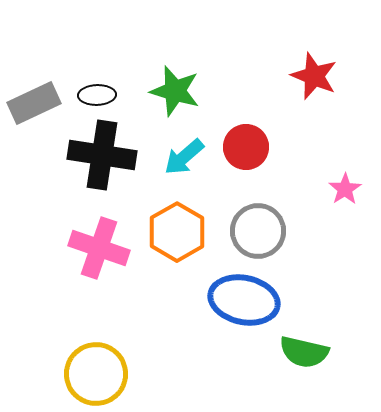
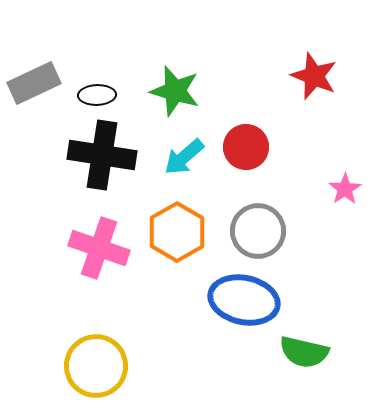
gray rectangle: moved 20 px up
yellow circle: moved 8 px up
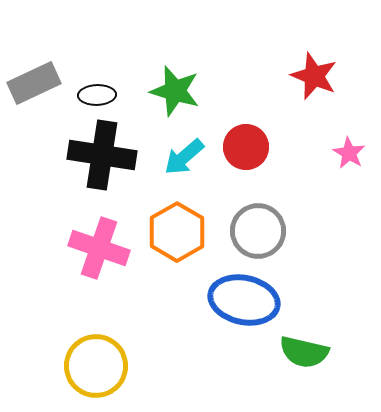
pink star: moved 4 px right, 36 px up; rotated 8 degrees counterclockwise
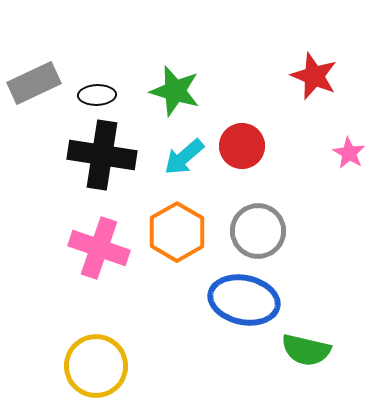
red circle: moved 4 px left, 1 px up
green semicircle: moved 2 px right, 2 px up
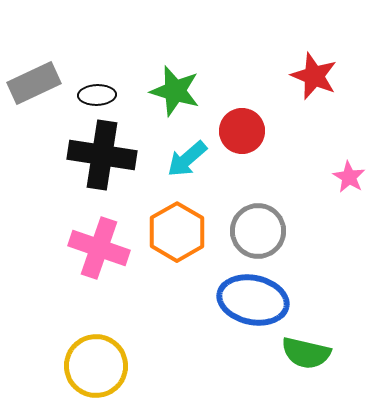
red circle: moved 15 px up
pink star: moved 24 px down
cyan arrow: moved 3 px right, 2 px down
blue ellipse: moved 9 px right
green semicircle: moved 3 px down
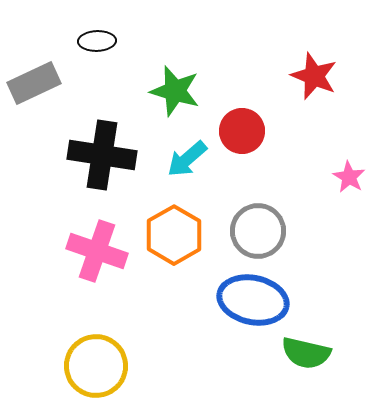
black ellipse: moved 54 px up
orange hexagon: moved 3 px left, 3 px down
pink cross: moved 2 px left, 3 px down
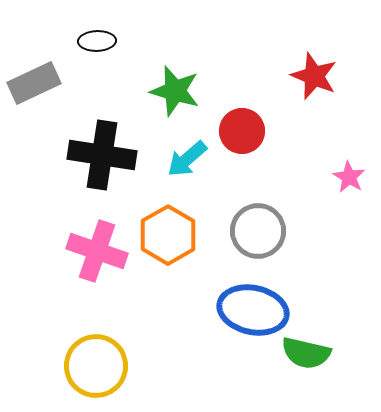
orange hexagon: moved 6 px left
blue ellipse: moved 10 px down
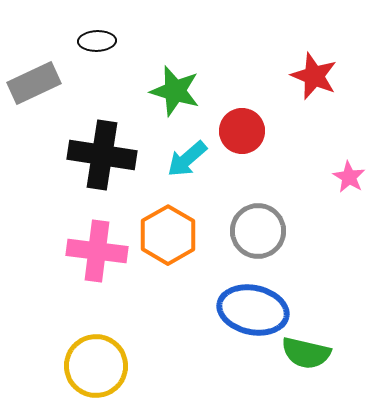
pink cross: rotated 12 degrees counterclockwise
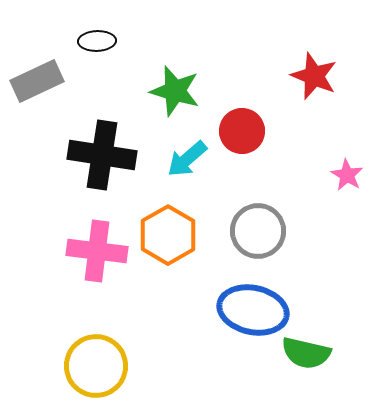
gray rectangle: moved 3 px right, 2 px up
pink star: moved 2 px left, 2 px up
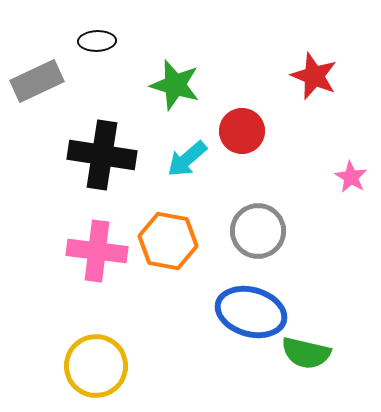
green star: moved 6 px up
pink star: moved 4 px right, 2 px down
orange hexagon: moved 6 px down; rotated 20 degrees counterclockwise
blue ellipse: moved 2 px left, 2 px down; rotated 4 degrees clockwise
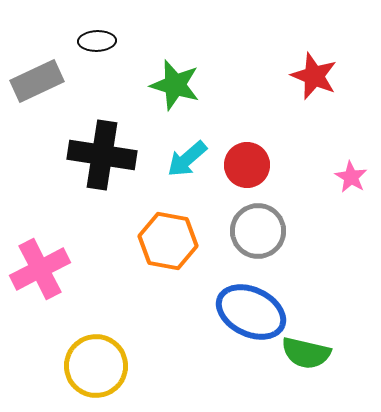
red circle: moved 5 px right, 34 px down
pink cross: moved 57 px left, 18 px down; rotated 34 degrees counterclockwise
blue ellipse: rotated 10 degrees clockwise
